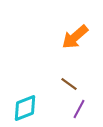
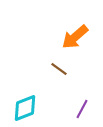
brown line: moved 10 px left, 15 px up
purple line: moved 3 px right
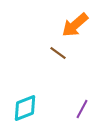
orange arrow: moved 12 px up
brown line: moved 1 px left, 16 px up
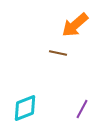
brown line: rotated 24 degrees counterclockwise
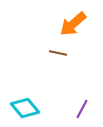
orange arrow: moved 2 px left, 1 px up
cyan diamond: rotated 72 degrees clockwise
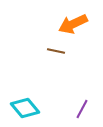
orange arrow: rotated 16 degrees clockwise
brown line: moved 2 px left, 2 px up
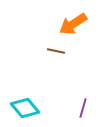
orange arrow: rotated 8 degrees counterclockwise
purple line: moved 1 px right, 1 px up; rotated 12 degrees counterclockwise
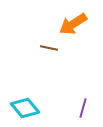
brown line: moved 7 px left, 3 px up
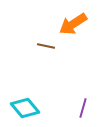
brown line: moved 3 px left, 2 px up
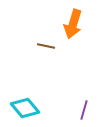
orange arrow: rotated 40 degrees counterclockwise
purple line: moved 1 px right, 2 px down
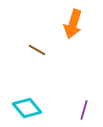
brown line: moved 9 px left, 4 px down; rotated 18 degrees clockwise
cyan diamond: moved 2 px right
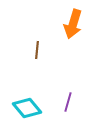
brown line: rotated 66 degrees clockwise
purple line: moved 16 px left, 8 px up
